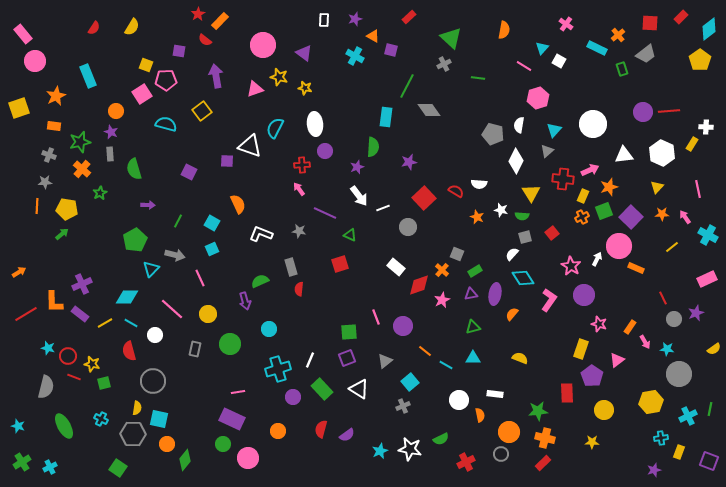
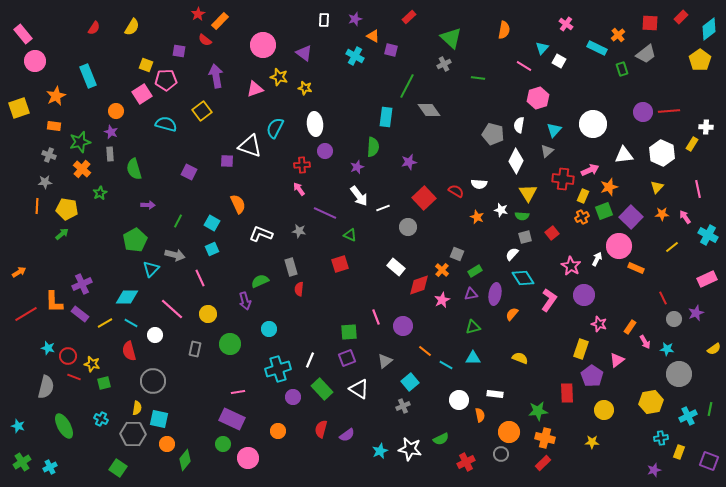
yellow triangle at (531, 193): moved 3 px left
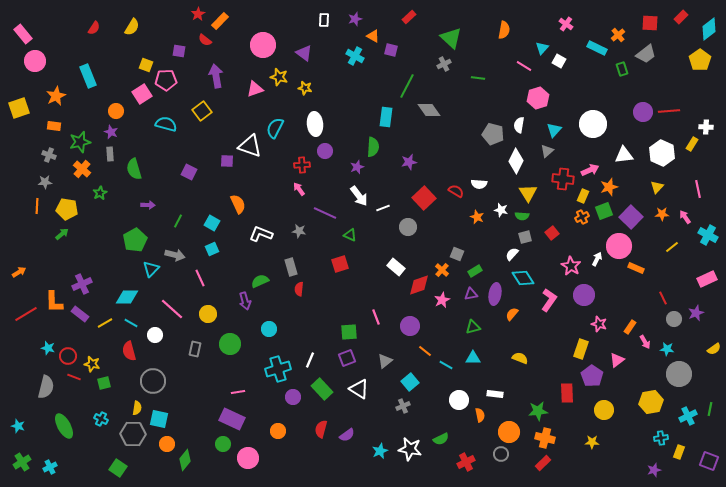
purple circle at (403, 326): moved 7 px right
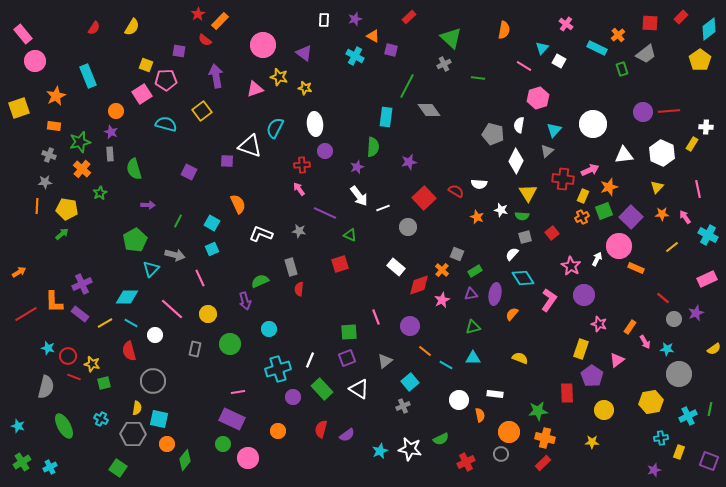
red line at (663, 298): rotated 24 degrees counterclockwise
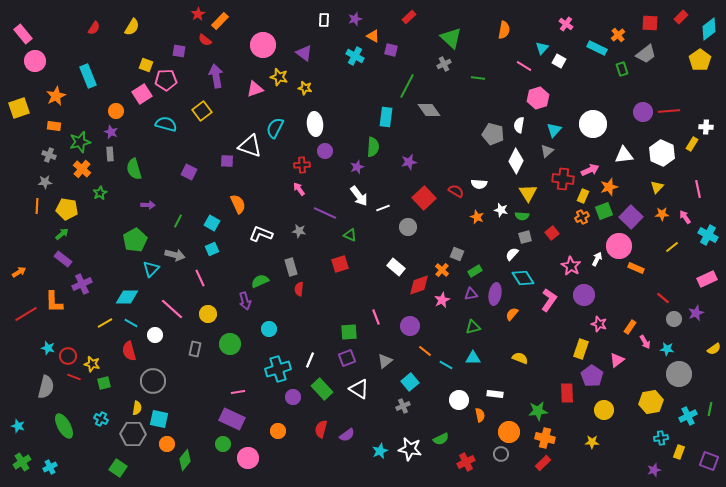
purple rectangle at (80, 314): moved 17 px left, 55 px up
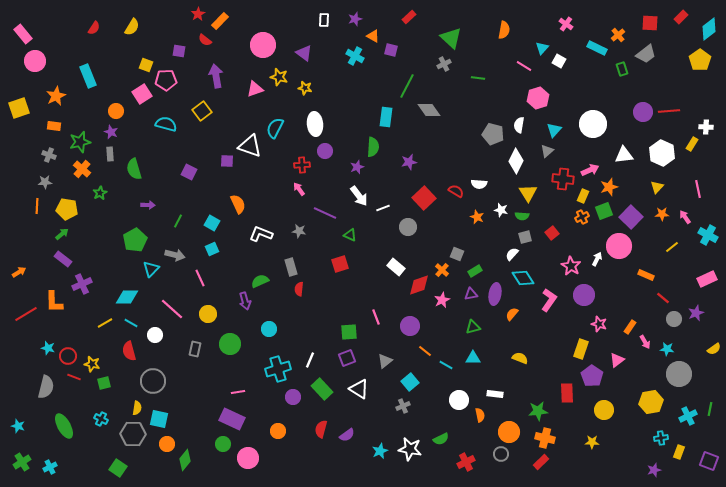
orange rectangle at (636, 268): moved 10 px right, 7 px down
red rectangle at (543, 463): moved 2 px left, 1 px up
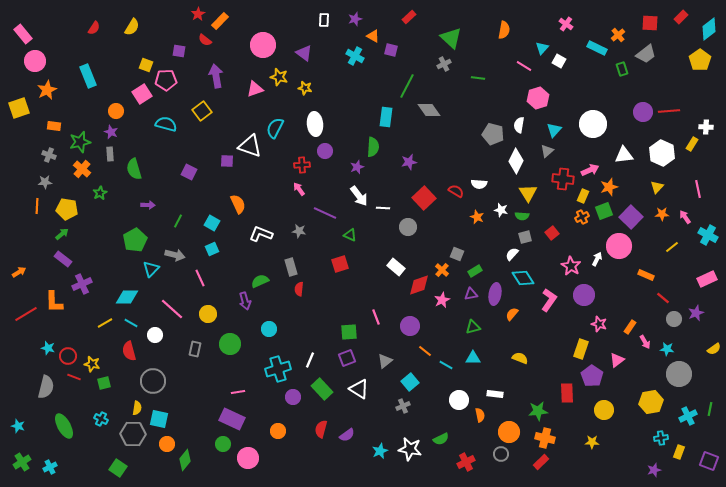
orange star at (56, 96): moved 9 px left, 6 px up
white line at (383, 208): rotated 24 degrees clockwise
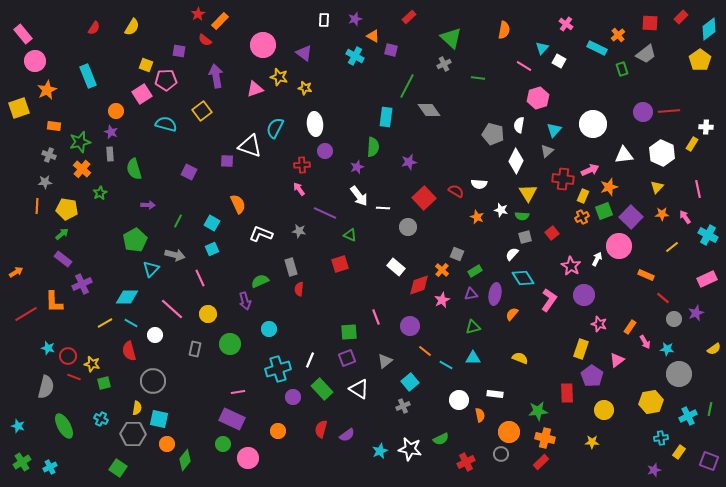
orange arrow at (19, 272): moved 3 px left
yellow rectangle at (679, 452): rotated 16 degrees clockwise
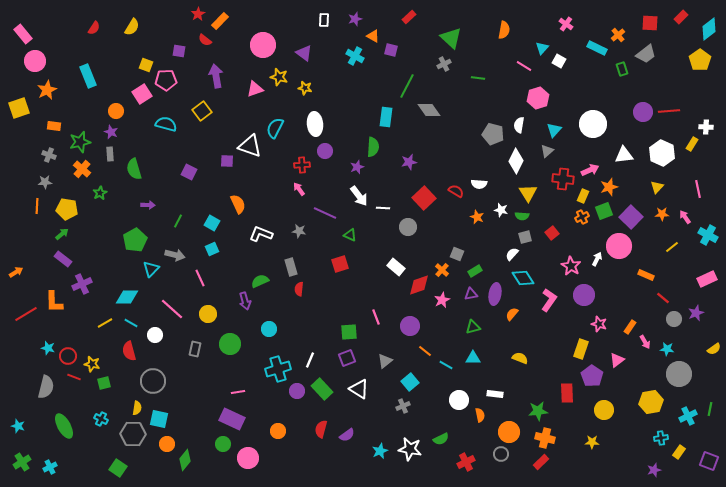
purple circle at (293, 397): moved 4 px right, 6 px up
